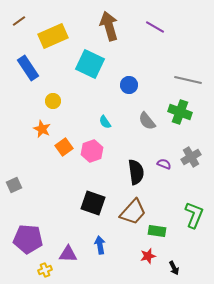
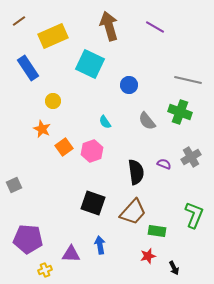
purple triangle: moved 3 px right
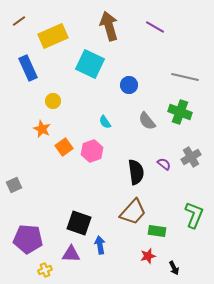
blue rectangle: rotated 10 degrees clockwise
gray line: moved 3 px left, 3 px up
purple semicircle: rotated 16 degrees clockwise
black square: moved 14 px left, 20 px down
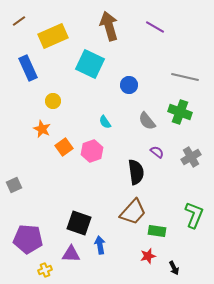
purple semicircle: moved 7 px left, 12 px up
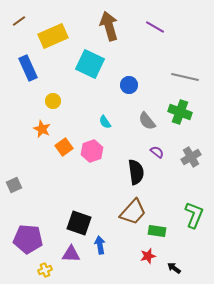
black arrow: rotated 152 degrees clockwise
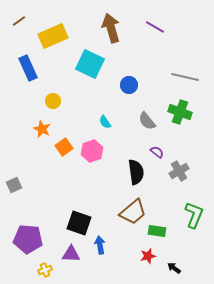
brown arrow: moved 2 px right, 2 px down
gray cross: moved 12 px left, 14 px down
brown trapezoid: rotated 8 degrees clockwise
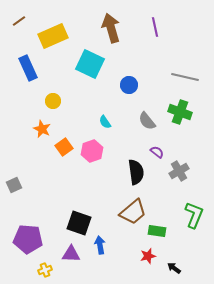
purple line: rotated 48 degrees clockwise
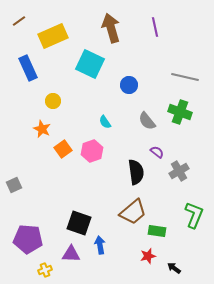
orange square: moved 1 px left, 2 px down
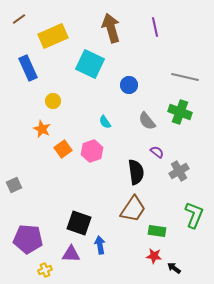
brown line: moved 2 px up
brown trapezoid: moved 3 px up; rotated 16 degrees counterclockwise
red star: moved 6 px right; rotated 21 degrees clockwise
